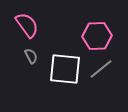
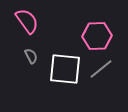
pink semicircle: moved 4 px up
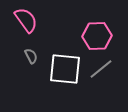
pink semicircle: moved 1 px left, 1 px up
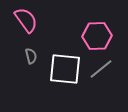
gray semicircle: rotated 14 degrees clockwise
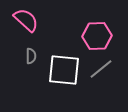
pink semicircle: rotated 12 degrees counterclockwise
gray semicircle: rotated 14 degrees clockwise
white square: moved 1 px left, 1 px down
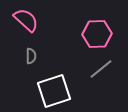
pink hexagon: moved 2 px up
white square: moved 10 px left, 21 px down; rotated 24 degrees counterclockwise
